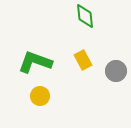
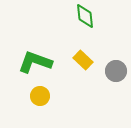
yellow rectangle: rotated 18 degrees counterclockwise
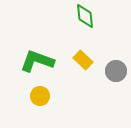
green L-shape: moved 2 px right, 1 px up
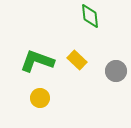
green diamond: moved 5 px right
yellow rectangle: moved 6 px left
yellow circle: moved 2 px down
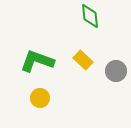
yellow rectangle: moved 6 px right
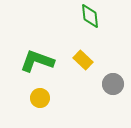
gray circle: moved 3 px left, 13 px down
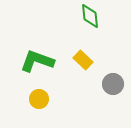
yellow circle: moved 1 px left, 1 px down
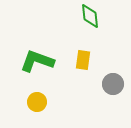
yellow rectangle: rotated 54 degrees clockwise
yellow circle: moved 2 px left, 3 px down
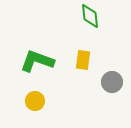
gray circle: moved 1 px left, 2 px up
yellow circle: moved 2 px left, 1 px up
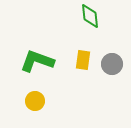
gray circle: moved 18 px up
